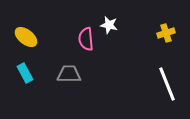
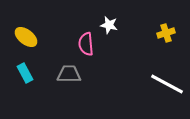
pink semicircle: moved 5 px down
white line: rotated 40 degrees counterclockwise
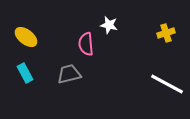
gray trapezoid: rotated 15 degrees counterclockwise
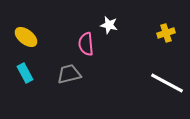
white line: moved 1 px up
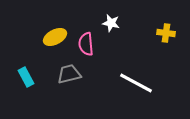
white star: moved 2 px right, 2 px up
yellow cross: rotated 24 degrees clockwise
yellow ellipse: moved 29 px right; rotated 65 degrees counterclockwise
cyan rectangle: moved 1 px right, 4 px down
white line: moved 31 px left
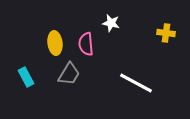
yellow ellipse: moved 6 px down; rotated 70 degrees counterclockwise
gray trapezoid: rotated 135 degrees clockwise
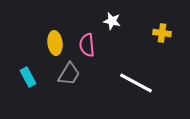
white star: moved 1 px right, 2 px up
yellow cross: moved 4 px left
pink semicircle: moved 1 px right, 1 px down
cyan rectangle: moved 2 px right
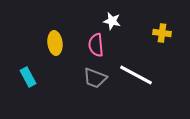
pink semicircle: moved 9 px right
gray trapezoid: moved 26 px right, 4 px down; rotated 80 degrees clockwise
white line: moved 8 px up
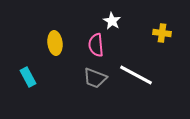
white star: rotated 18 degrees clockwise
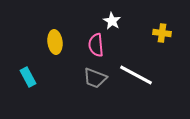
yellow ellipse: moved 1 px up
